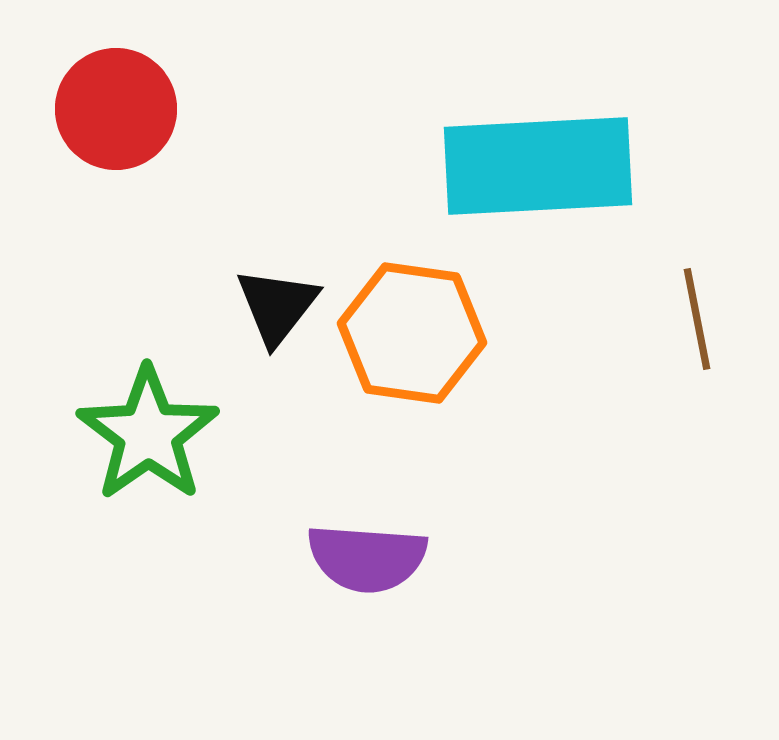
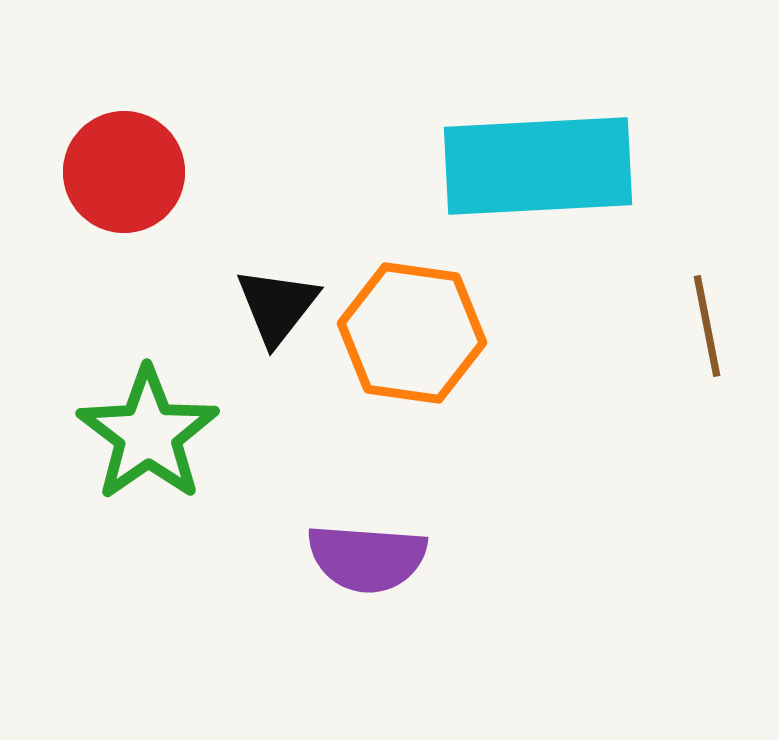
red circle: moved 8 px right, 63 px down
brown line: moved 10 px right, 7 px down
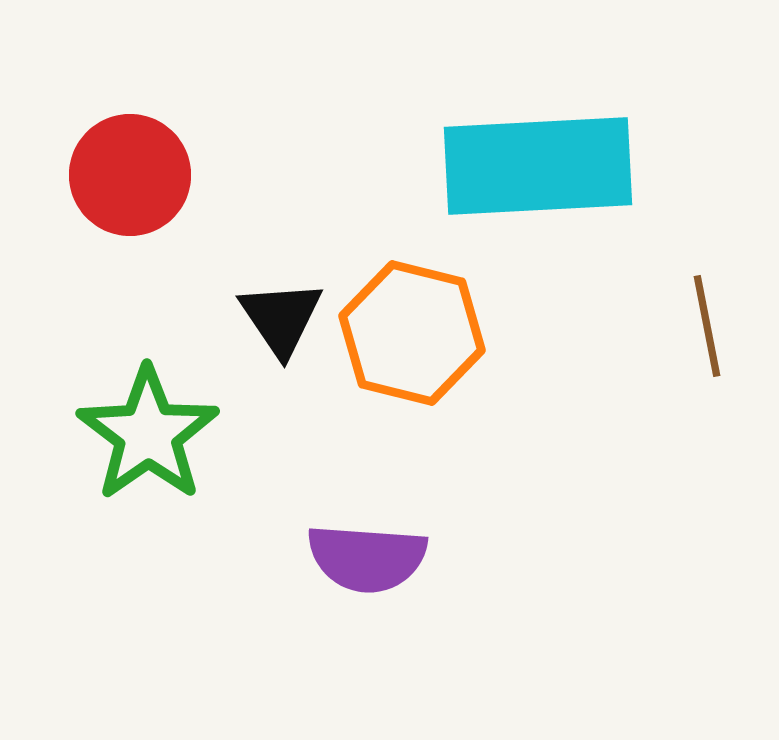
red circle: moved 6 px right, 3 px down
black triangle: moved 4 px right, 12 px down; rotated 12 degrees counterclockwise
orange hexagon: rotated 6 degrees clockwise
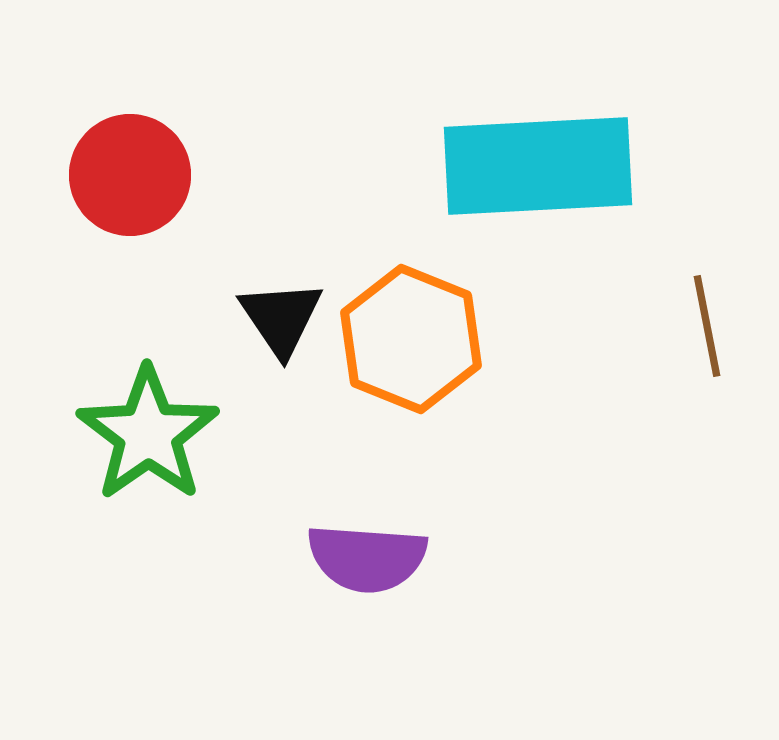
orange hexagon: moved 1 px left, 6 px down; rotated 8 degrees clockwise
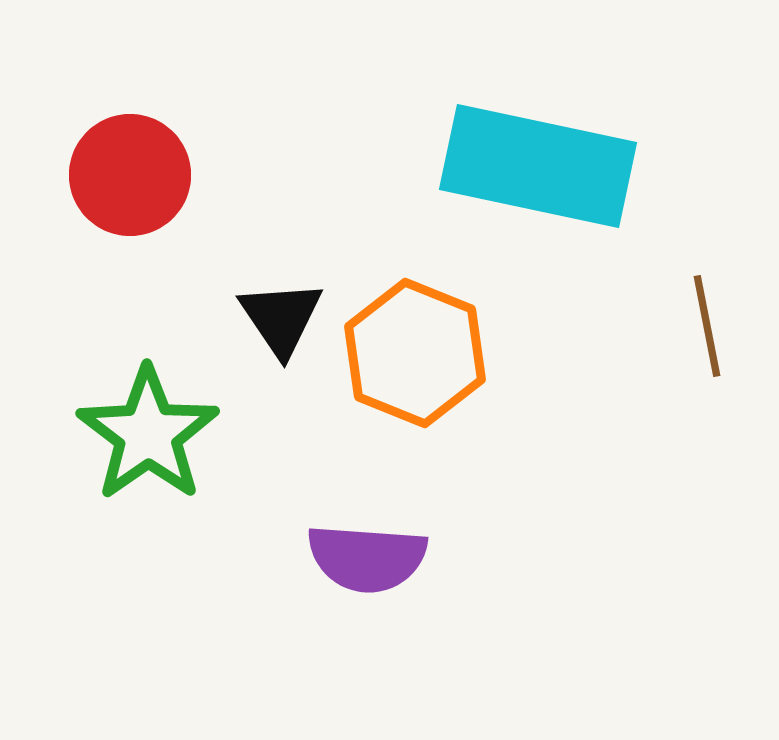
cyan rectangle: rotated 15 degrees clockwise
orange hexagon: moved 4 px right, 14 px down
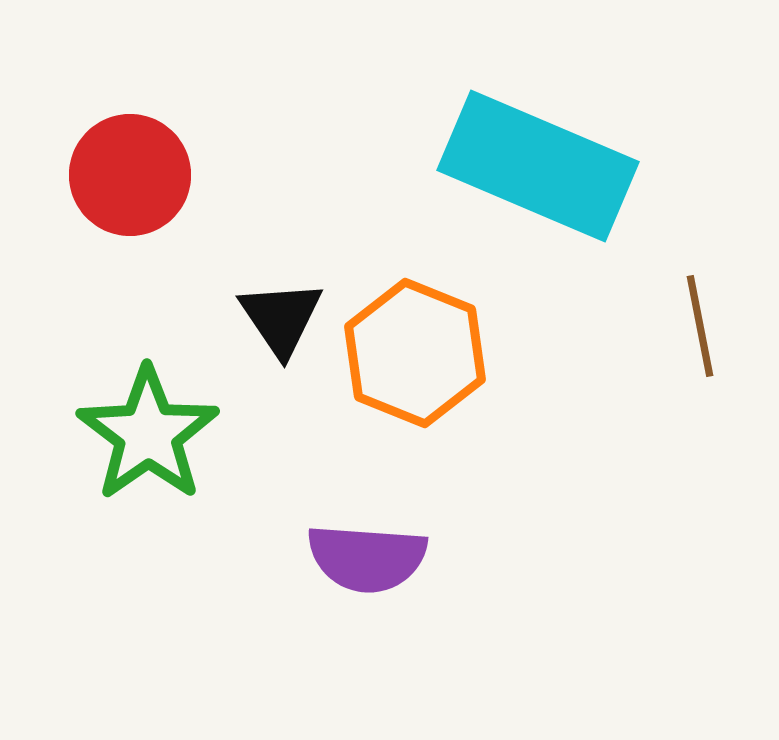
cyan rectangle: rotated 11 degrees clockwise
brown line: moved 7 px left
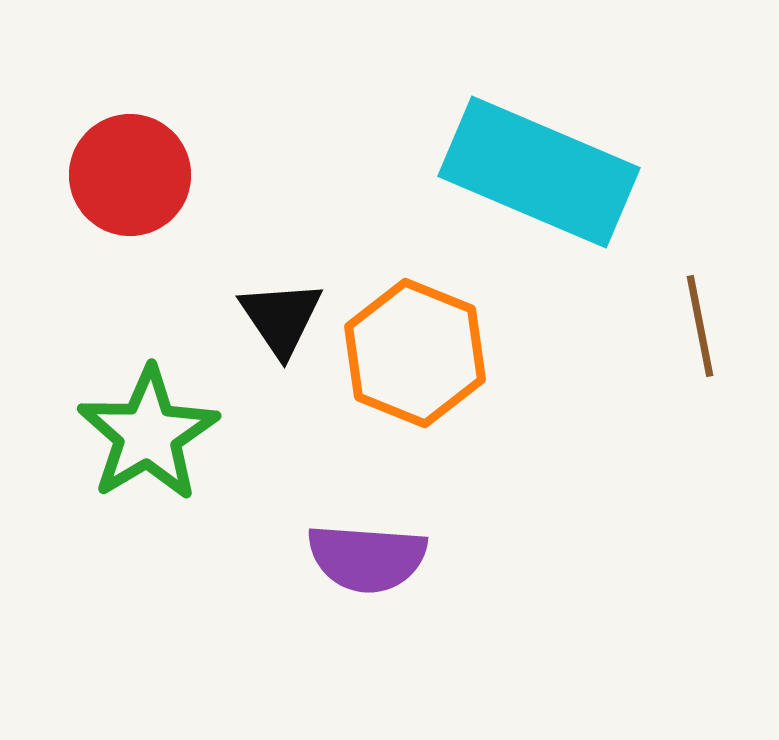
cyan rectangle: moved 1 px right, 6 px down
green star: rotated 4 degrees clockwise
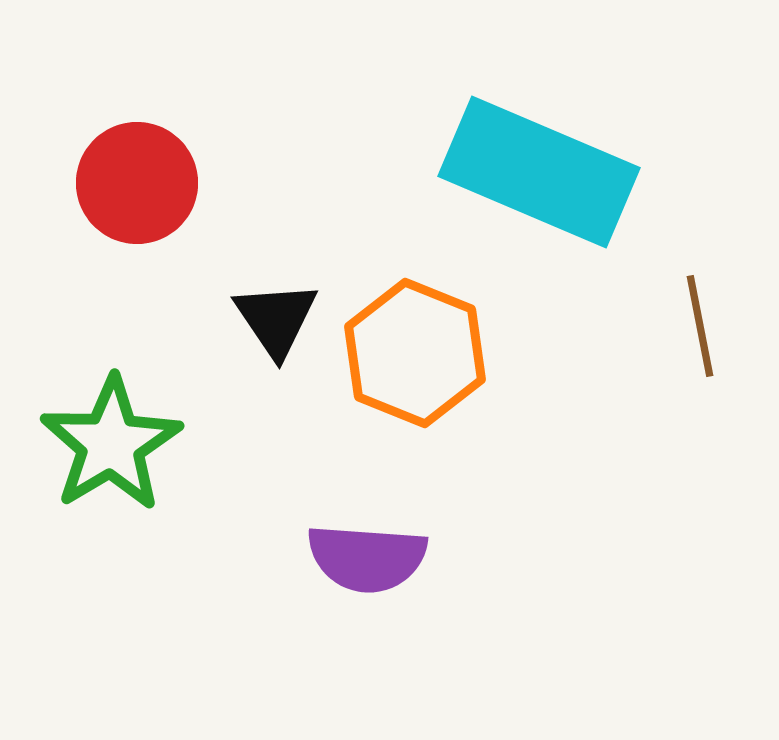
red circle: moved 7 px right, 8 px down
black triangle: moved 5 px left, 1 px down
green star: moved 37 px left, 10 px down
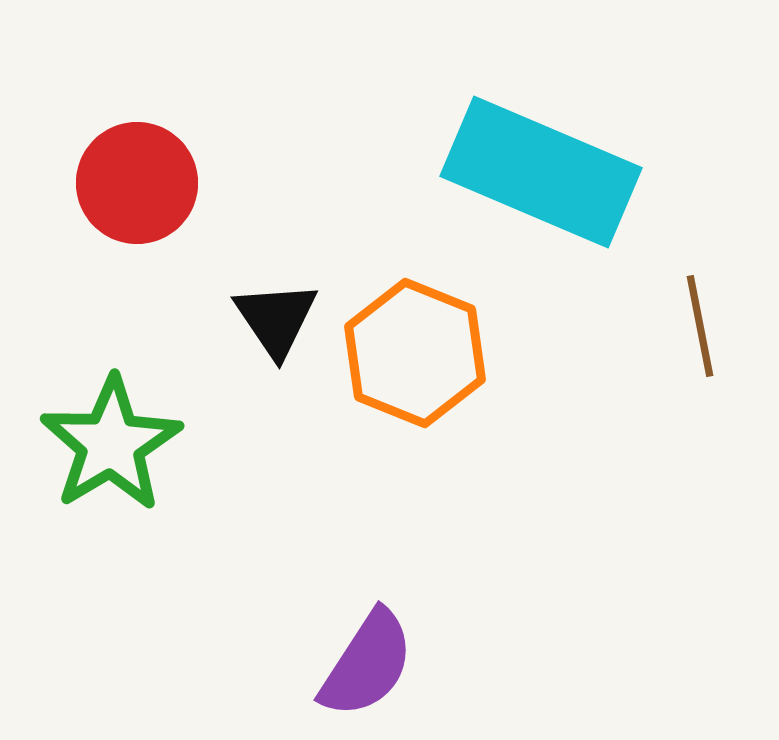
cyan rectangle: moved 2 px right
purple semicircle: moved 106 px down; rotated 61 degrees counterclockwise
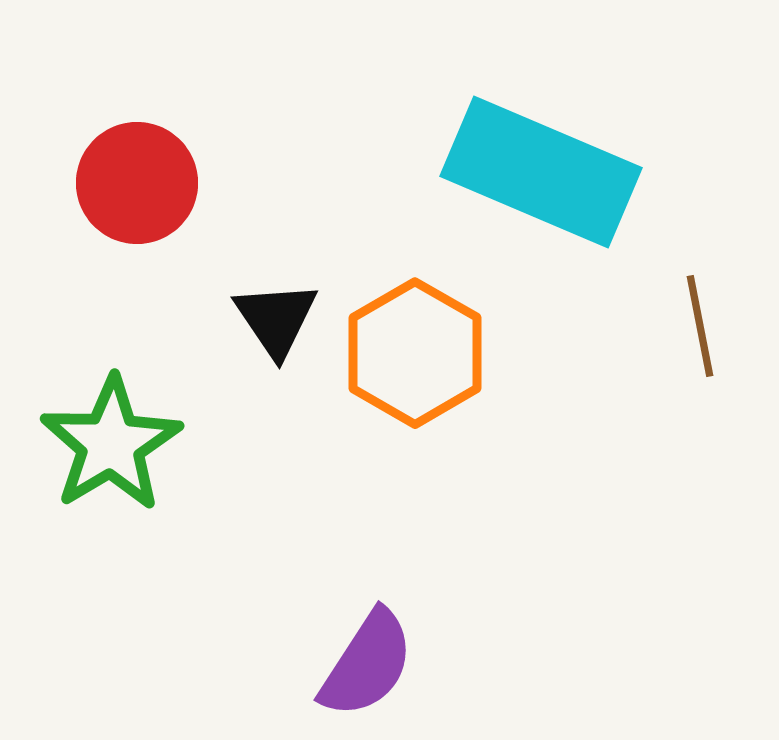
orange hexagon: rotated 8 degrees clockwise
